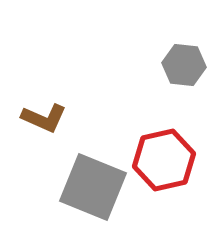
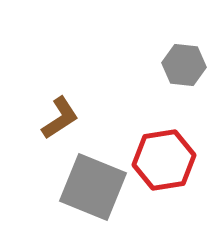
brown L-shape: moved 16 px right; rotated 57 degrees counterclockwise
red hexagon: rotated 4 degrees clockwise
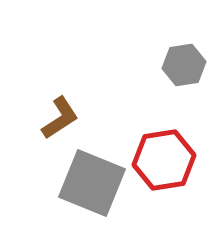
gray hexagon: rotated 15 degrees counterclockwise
gray square: moved 1 px left, 4 px up
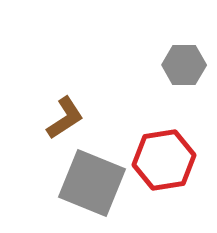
gray hexagon: rotated 9 degrees clockwise
brown L-shape: moved 5 px right
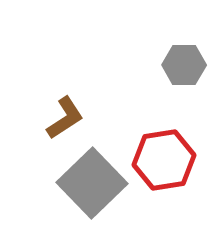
gray square: rotated 24 degrees clockwise
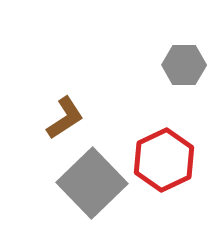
red hexagon: rotated 16 degrees counterclockwise
